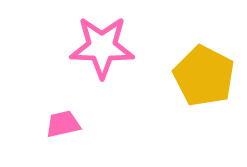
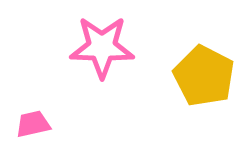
pink trapezoid: moved 30 px left
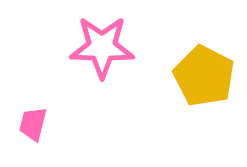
pink trapezoid: rotated 63 degrees counterclockwise
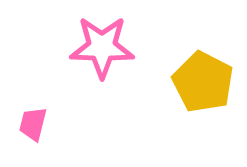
yellow pentagon: moved 1 px left, 6 px down
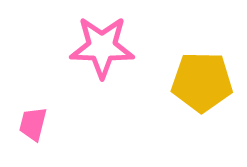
yellow pentagon: moved 1 px left; rotated 26 degrees counterclockwise
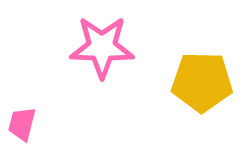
pink trapezoid: moved 11 px left
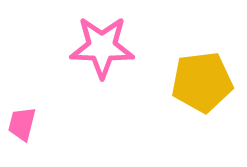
yellow pentagon: rotated 8 degrees counterclockwise
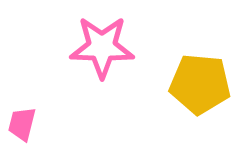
yellow pentagon: moved 2 px left, 2 px down; rotated 12 degrees clockwise
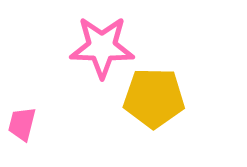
yellow pentagon: moved 46 px left, 14 px down; rotated 4 degrees counterclockwise
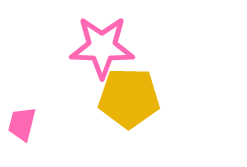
yellow pentagon: moved 25 px left
